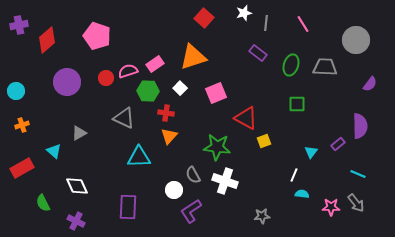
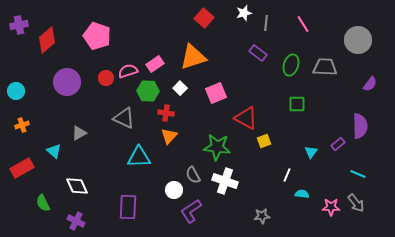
gray circle at (356, 40): moved 2 px right
white line at (294, 175): moved 7 px left
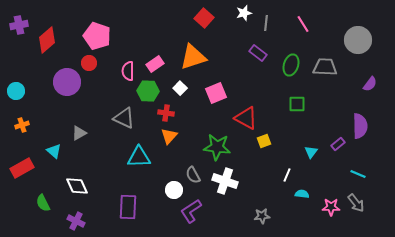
pink semicircle at (128, 71): rotated 72 degrees counterclockwise
red circle at (106, 78): moved 17 px left, 15 px up
